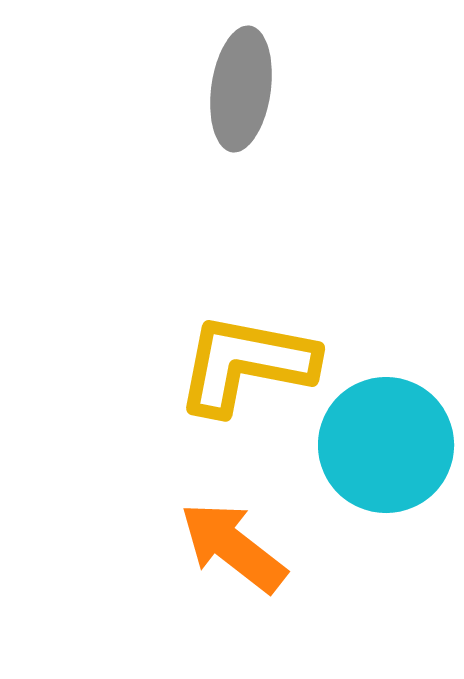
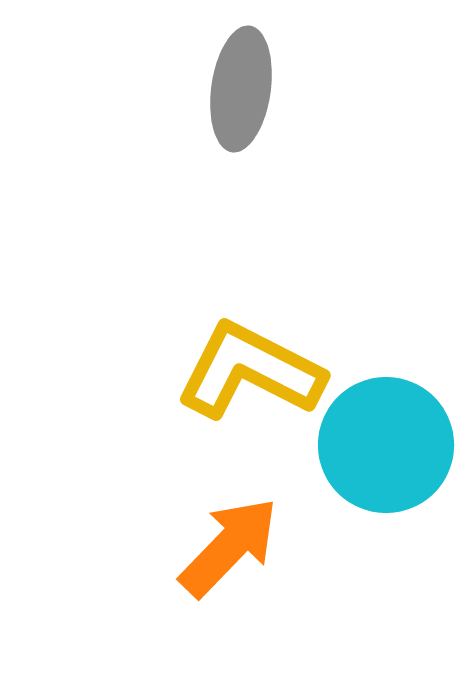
yellow L-shape: moved 4 px right, 7 px down; rotated 16 degrees clockwise
orange arrow: moved 4 px left; rotated 96 degrees clockwise
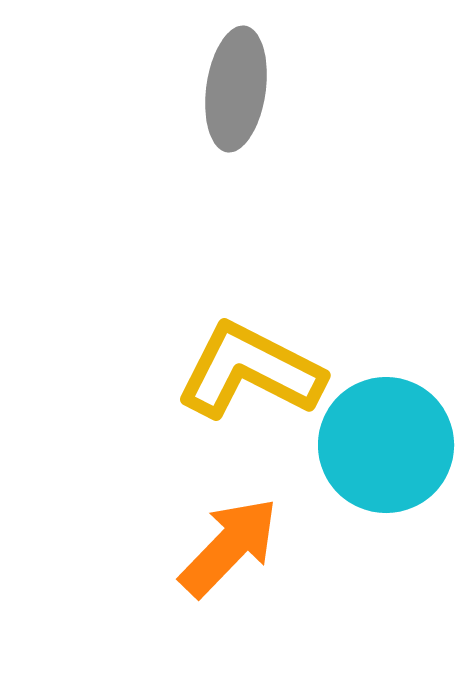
gray ellipse: moved 5 px left
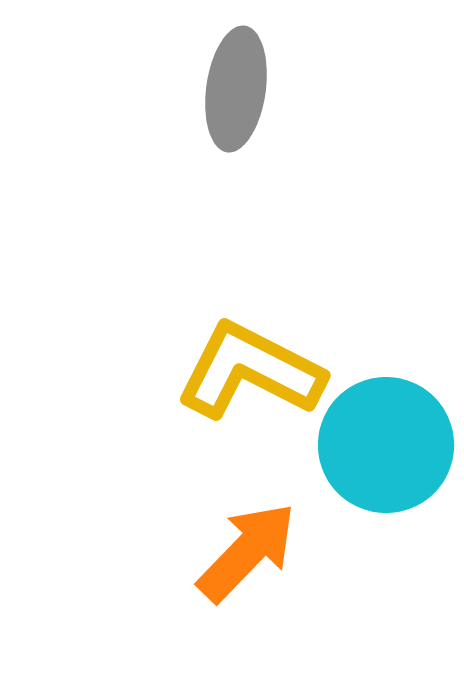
orange arrow: moved 18 px right, 5 px down
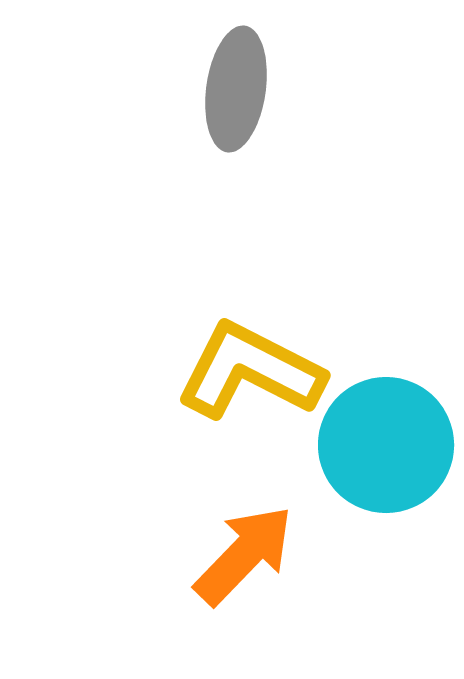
orange arrow: moved 3 px left, 3 px down
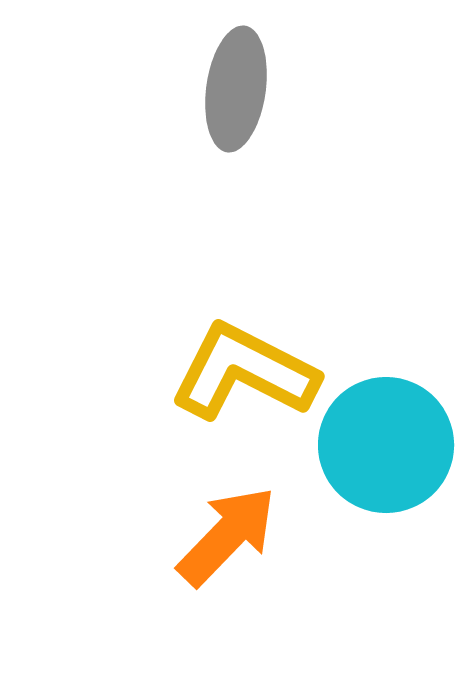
yellow L-shape: moved 6 px left, 1 px down
orange arrow: moved 17 px left, 19 px up
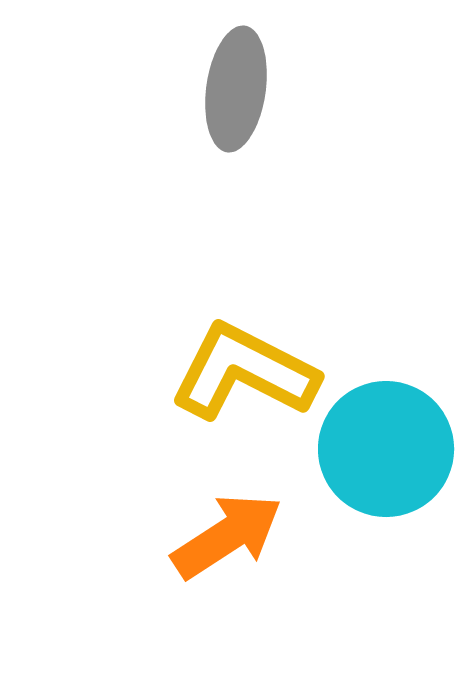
cyan circle: moved 4 px down
orange arrow: rotated 13 degrees clockwise
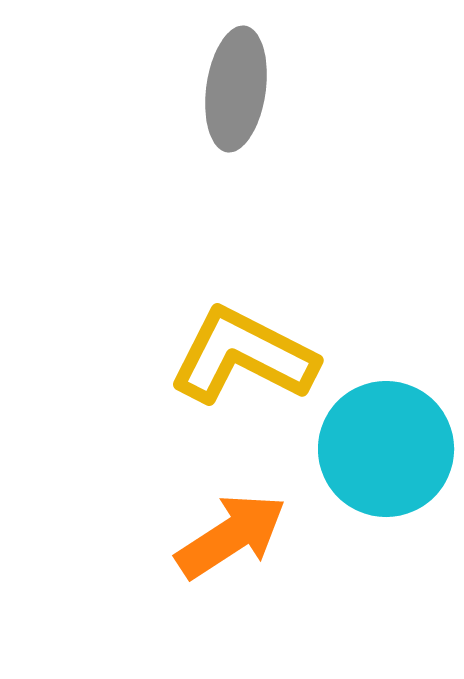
yellow L-shape: moved 1 px left, 16 px up
orange arrow: moved 4 px right
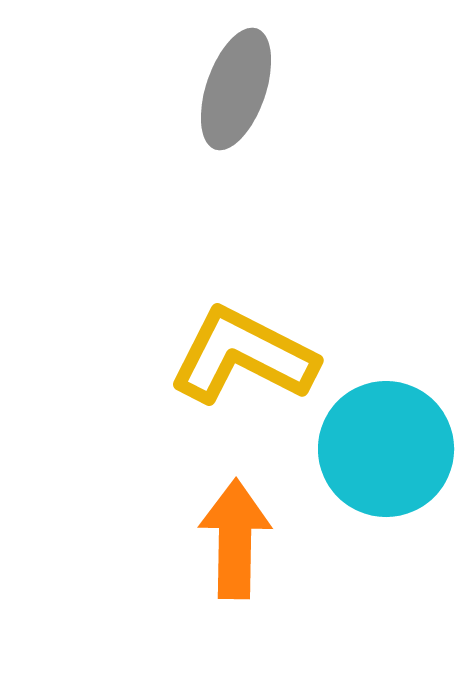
gray ellipse: rotated 11 degrees clockwise
orange arrow: moved 4 px right, 3 px down; rotated 56 degrees counterclockwise
